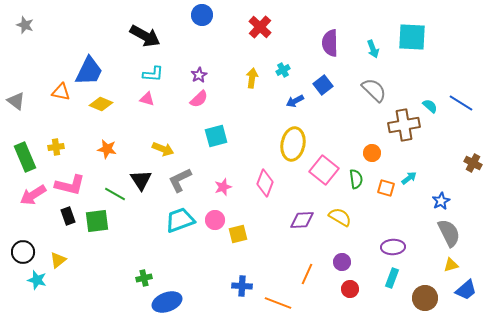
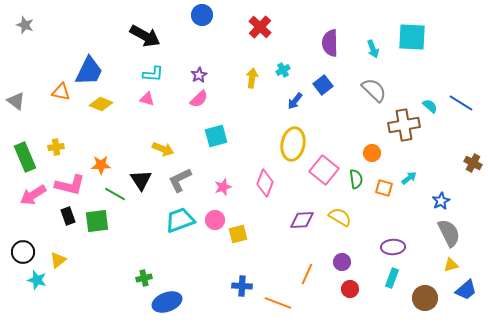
blue arrow at (295, 101): rotated 24 degrees counterclockwise
orange star at (107, 149): moved 6 px left, 16 px down; rotated 12 degrees counterclockwise
orange square at (386, 188): moved 2 px left
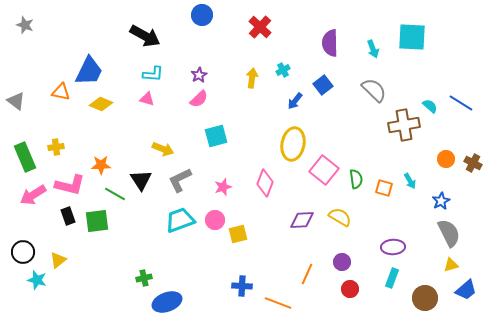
orange circle at (372, 153): moved 74 px right, 6 px down
cyan arrow at (409, 178): moved 1 px right, 3 px down; rotated 98 degrees clockwise
